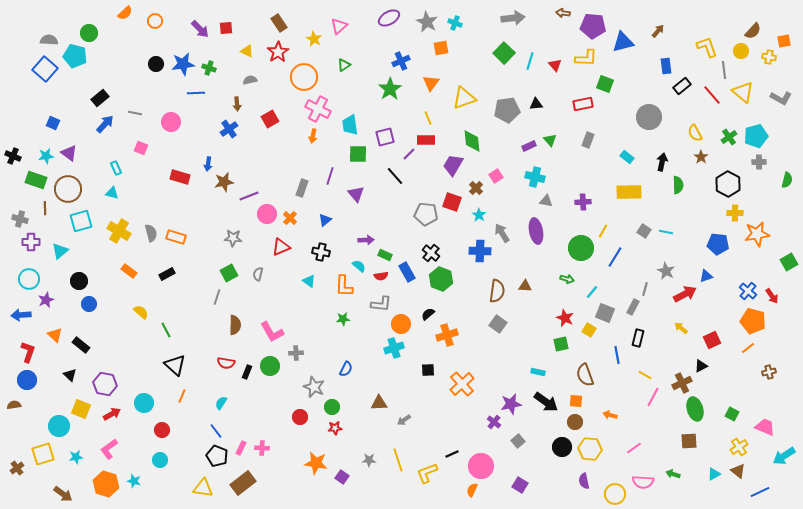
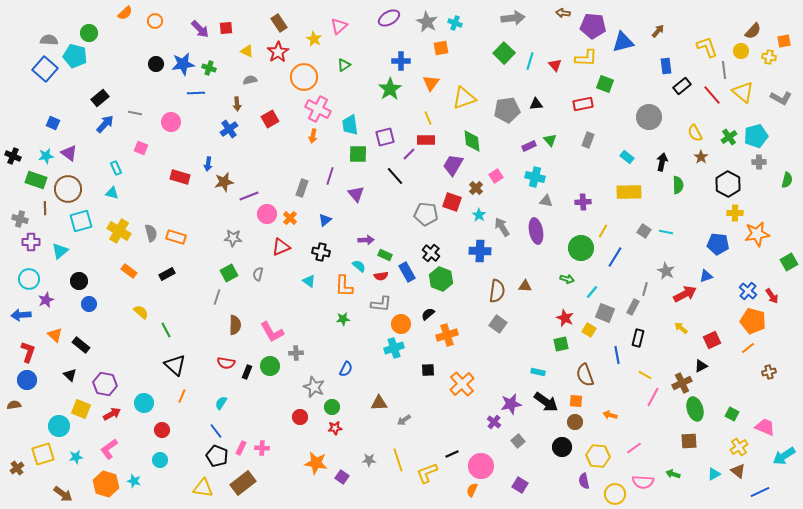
blue cross at (401, 61): rotated 24 degrees clockwise
gray arrow at (502, 233): moved 6 px up
yellow hexagon at (590, 449): moved 8 px right, 7 px down
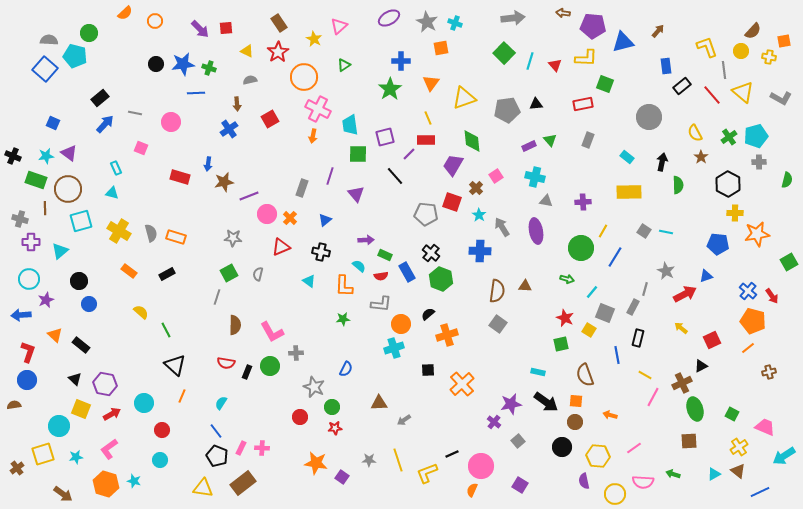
black triangle at (70, 375): moved 5 px right, 4 px down
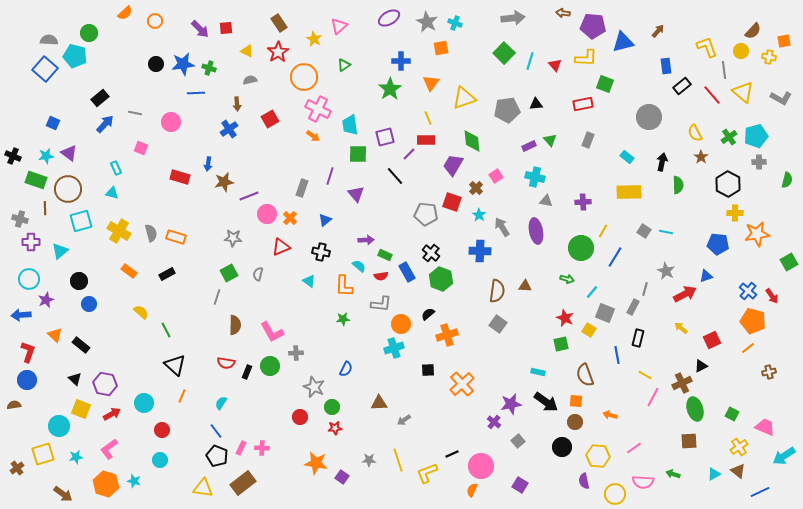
orange arrow at (313, 136): rotated 64 degrees counterclockwise
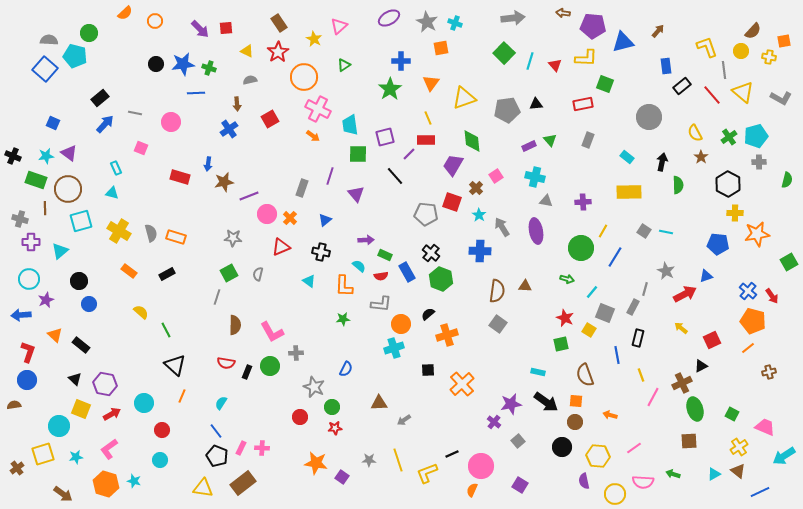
yellow line at (645, 375): moved 4 px left; rotated 40 degrees clockwise
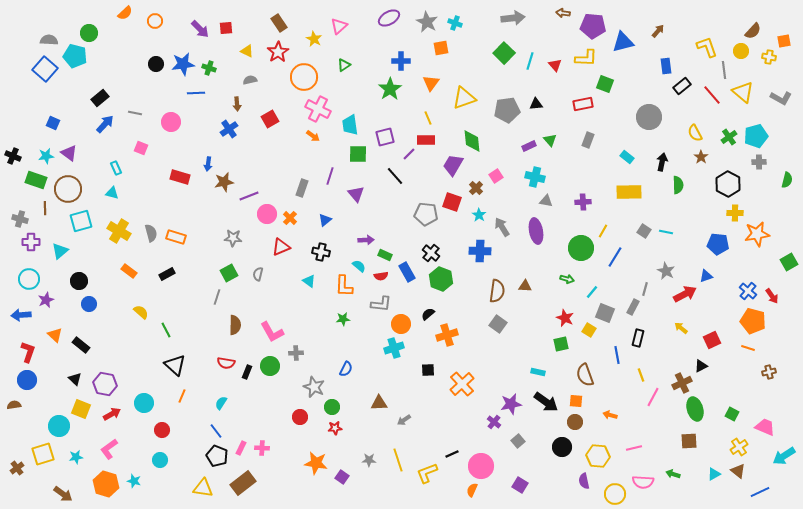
orange line at (748, 348): rotated 56 degrees clockwise
pink line at (634, 448): rotated 21 degrees clockwise
